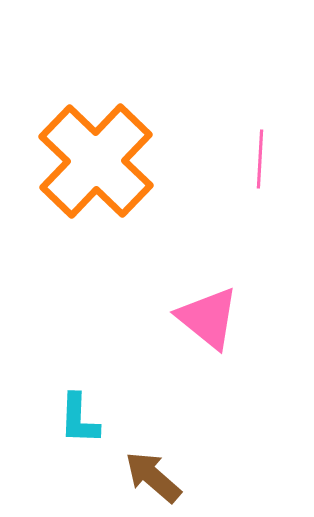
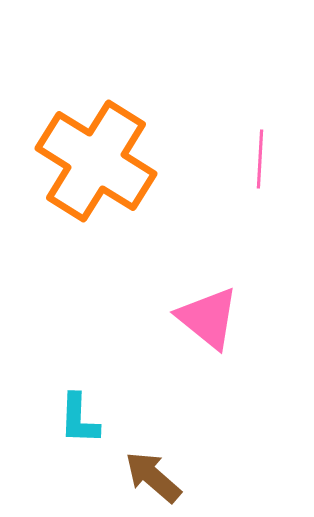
orange cross: rotated 12 degrees counterclockwise
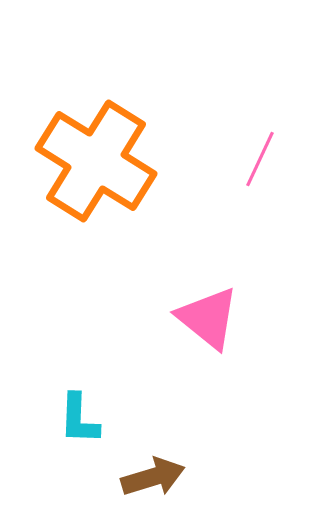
pink line: rotated 22 degrees clockwise
brown arrow: rotated 122 degrees clockwise
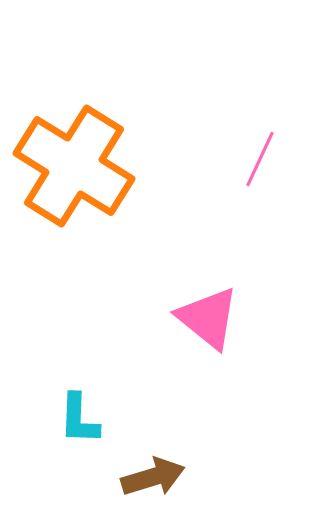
orange cross: moved 22 px left, 5 px down
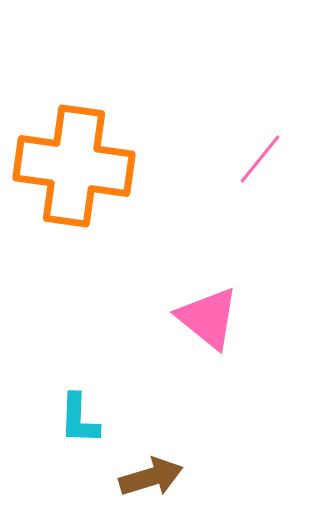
pink line: rotated 14 degrees clockwise
orange cross: rotated 24 degrees counterclockwise
brown arrow: moved 2 px left
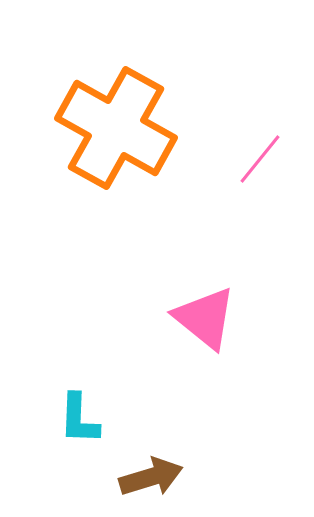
orange cross: moved 42 px right, 38 px up; rotated 21 degrees clockwise
pink triangle: moved 3 px left
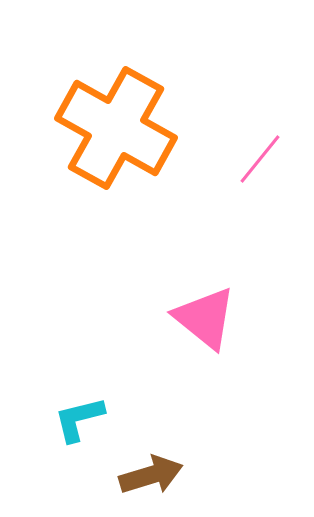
cyan L-shape: rotated 74 degrees clockwise
brown arrow: moved 2 px up
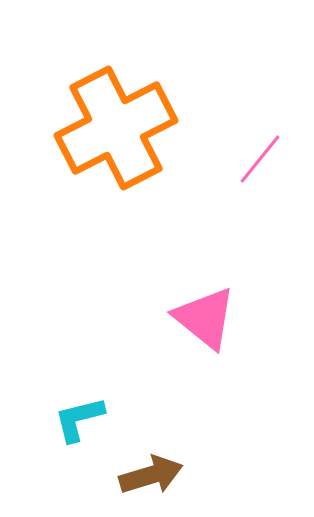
orange cross: rotated 34 degrees clockwise
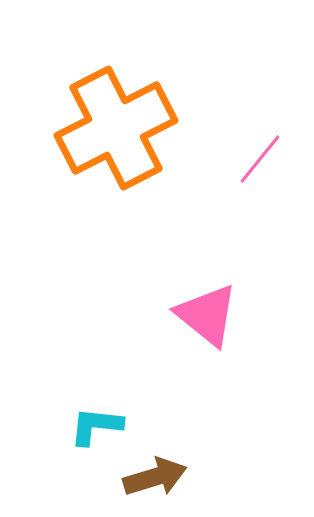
pink triangle: moved 2 px right, 3 px up
cyan L-shape: moved 17 px right, 7 px down; rotated 20 degrees clockwise
brown arrow: moved 4 px right, 2 px down
